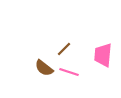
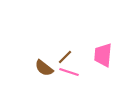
brown line: moved 1 px right, 8 px down
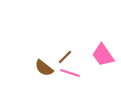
pink trapezoid: rotated 40 degrees counterclockwise
pink line: moved 1 px right, 1 px down
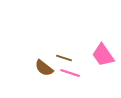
brown line: moved 1 px left, 1 px down; rotated 63 degrees clockwise
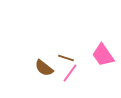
brown line: moved 2 px right
pink line: rotated 72 degrees counterclockwise
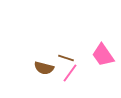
brown semicircle: rotated 24 degrees counterclockwise
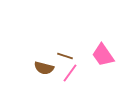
brown line: moved 1 px left, 2 px up
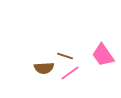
brown semicircle: rotated 18 degrees counterclockwise
pink line: rotated 18 degrees clockwise
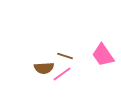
pink line: moved 8 px left, 1 px down
